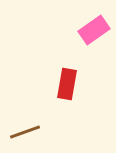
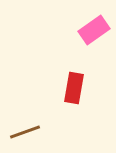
red rectangle: moved 7 px right, 4 px down
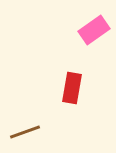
red rectangle: moved 2 px left
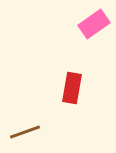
pink rectangle: moved 6 px up
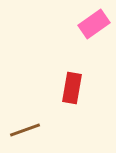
brown line: moved 2 px up
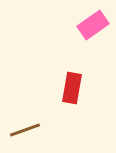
pink rectangle: moved 1 px left, 1 px down
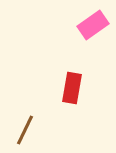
brown line: rotated 44 degrees counterclockwise
